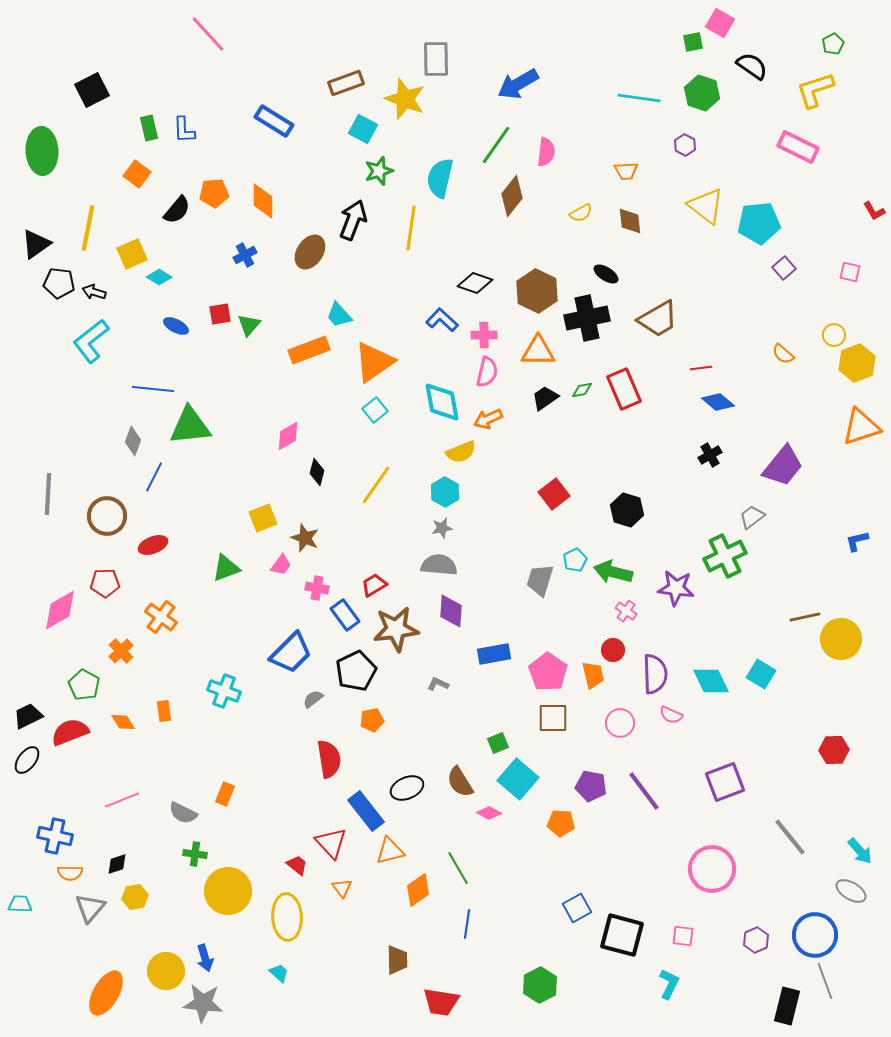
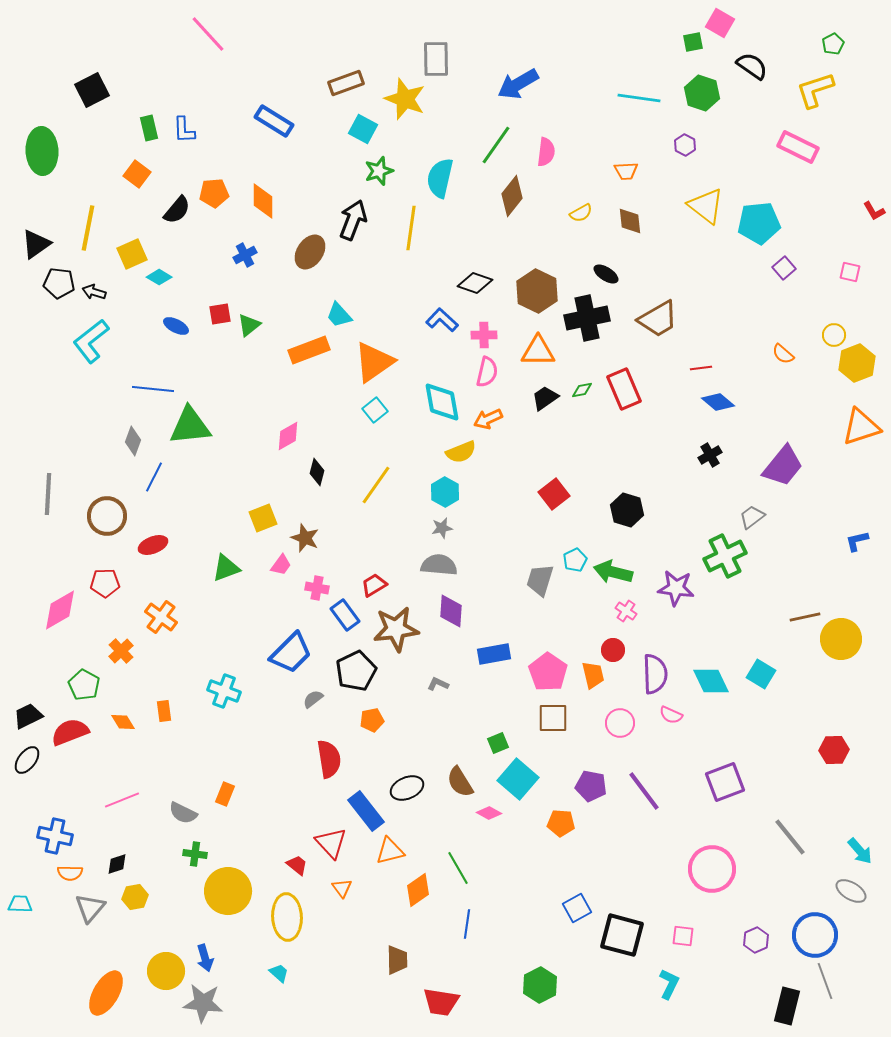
green triangle at (249, 325): rotated 10 degrees clockwise
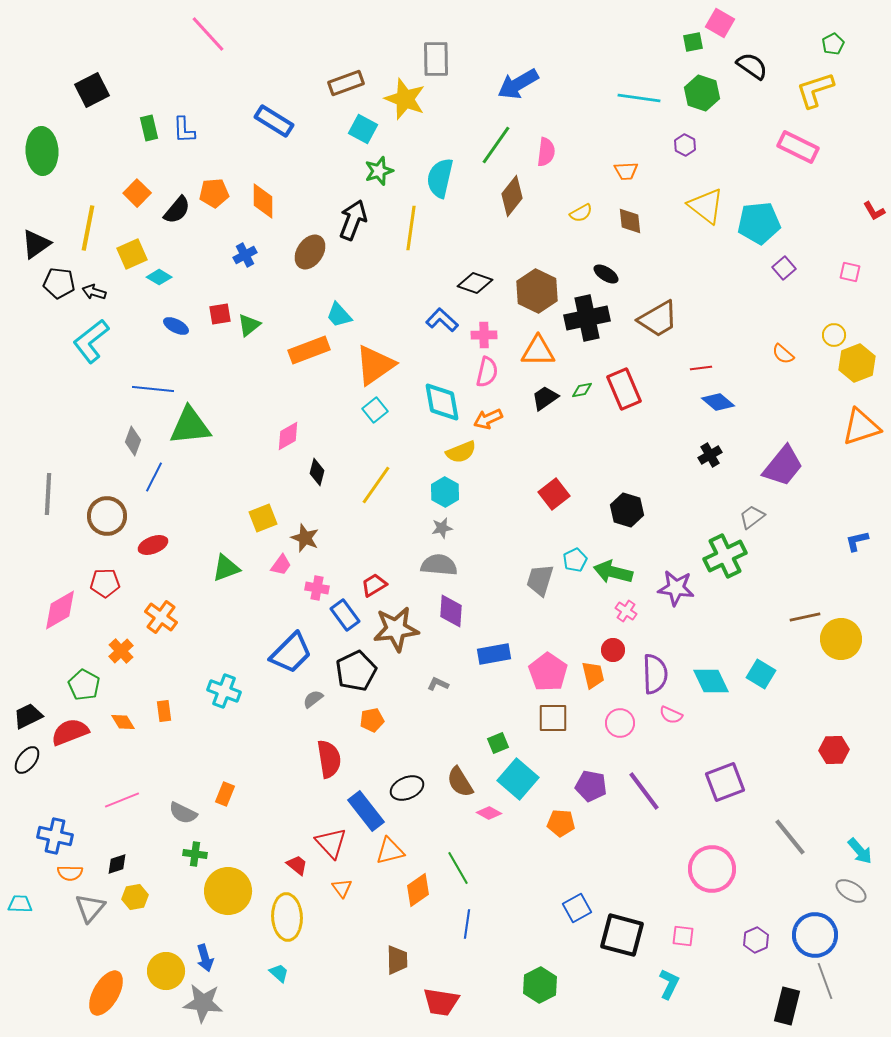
orange square at (137, 174): moved 19 px down; rotated 8 degrees clockwise
orange triangle at (374, 362): moved 1 px right, 3 px down
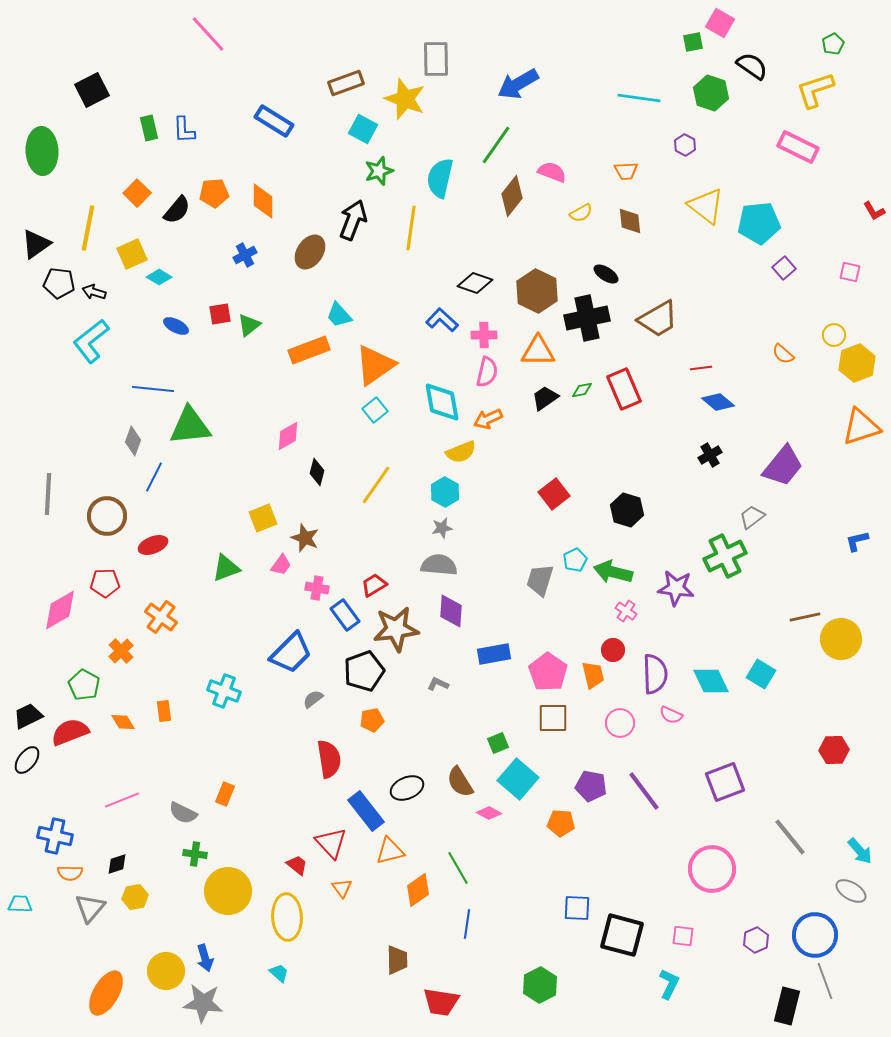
green hexagon at (702, 93): moved 9 px right
pink semicircle at (546, 152): moved 6 px right, 20 px down; rotated 76 degrees counterclockwise
black pentagon at (356, 671): moved 8 px right; rotated 6 degrees clockwise
blue square at (577, 908): rotated 32 degrees clockwise
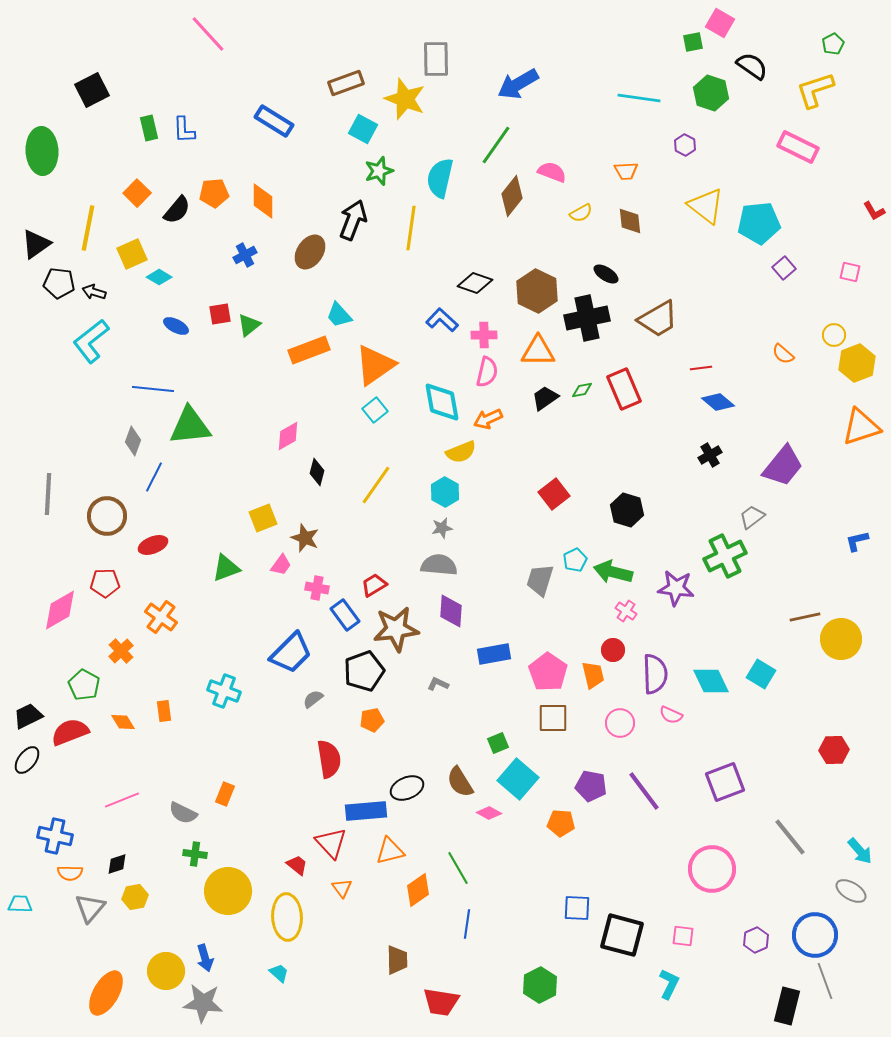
blue rectangle at (366, 811): rotated 57 degrees counterclockwise
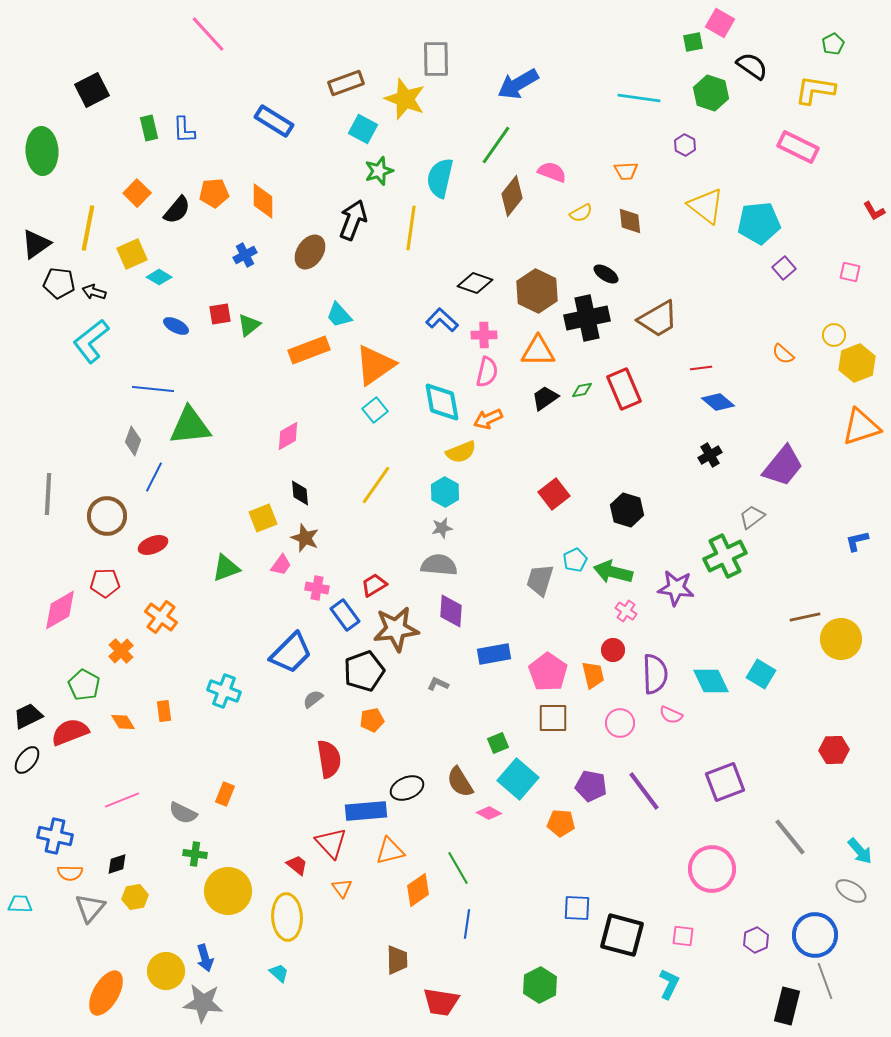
yellow L-shape at (815, 90): rotated 27 degrees clockwise
black diamond at (317, 472): moved 17 px left, 21 px down; rotated 20 degrees counterclockwise
